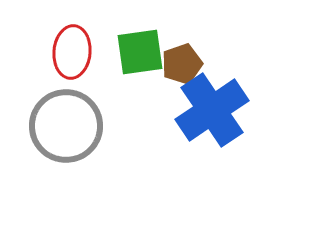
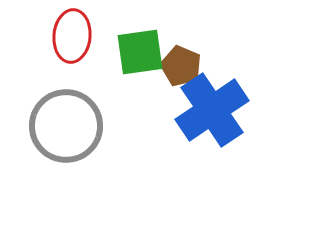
red ellipse: moved 16 px up
brown pentagon: moved 1 px left, 2 px down; rotated 30 degrees counterclockwise
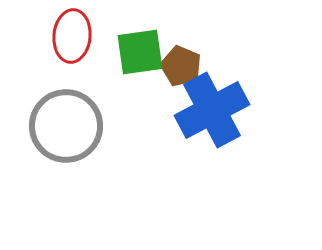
blue cross: rotated 6 degrees clockwise
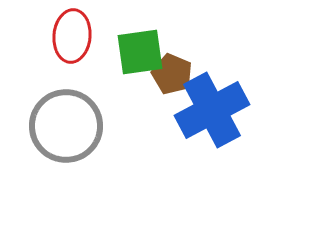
brown pentagon: moved 9 px left, 8 px down
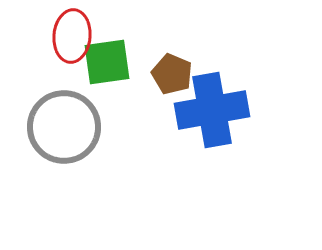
green square: moved 33 px left, 10 px down
blue cross: rotated 18 degrees clockwise
gray circle: moved 2 px left, 1 px down
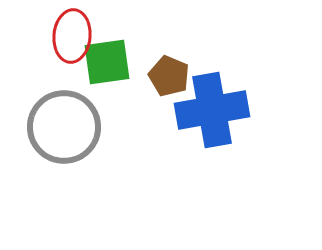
brown pentagon: moved 3 px left, 2 px down
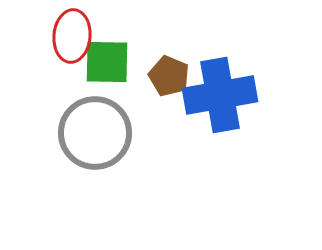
green square: rotated 9 degrees clockwise
blue cross: moved 8 px right, 15 px up
gray circle: moved 31 px right, 6 px down
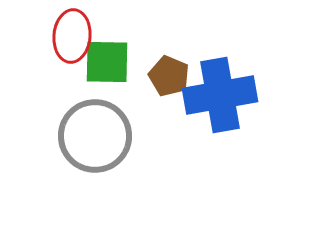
gray circle: moved 3 px down
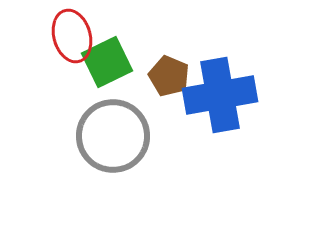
red ellipse: rotated 21 degrees counterclockwise
green square: rotated 27 degrees counterclockwise
gray circle: moved 18 px right
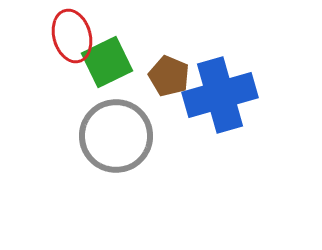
blue cross: rotated 6 degrees counterclockwise
gray circle: moved 3 px right
